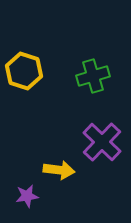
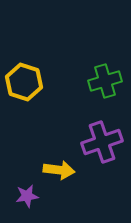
yellow hexagon: moved 11 px down
green cross: moved 12 px right, 5 px down
purple cross: rotated 27 degrees clockwise
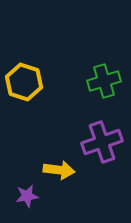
green cross: moved 1 px left
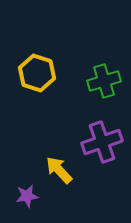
yellow hexagon: moved 13 px right, 9 px up
yellow arrow: rotated 140 degrees counterclockwise
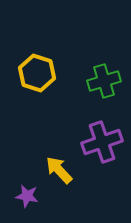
purple star: rotated 20 degrees clockwise
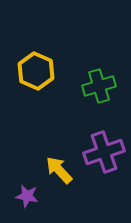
yellow hexagon: moved 1 px left, 2 px up; rotated 6 degrees clockwise
green cross: moved 5 px left, 5 px down
purple cross: moved 2 px right, 10 px down
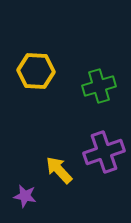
yellow hexagon: rotated 21 degrees counterclockwise
purple star: moved 2 px left
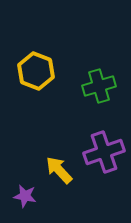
yellow hexagon: rotated 18 degrees clockwise
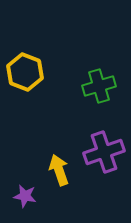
yellow hexagon: moved 11 px left, 1 px down
yellow arrow: rotated 24 degrees clockwise
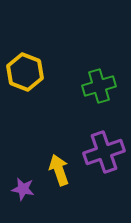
purple star: moved 2 px left, 7 px up
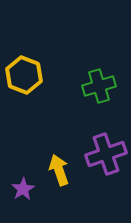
yellow hexagon: moved 1 px left, 3 px down
purple cross: moved 2 px right, 2 px down
purple star: rotated 30 degrees clockwise
